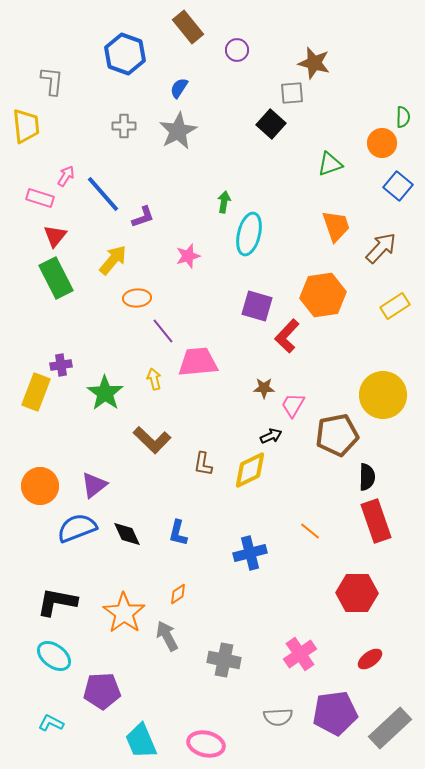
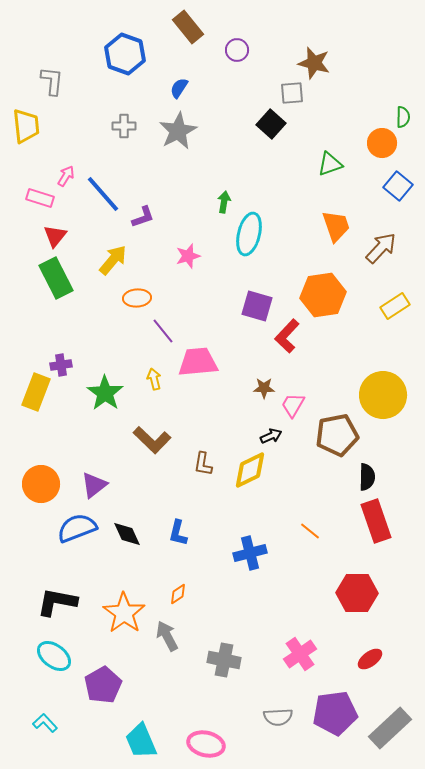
orange circle at (40, 486): moved 1 px right, 2 px up
purple pentagon at (102, 691): moved 1 px right, 6 px up; rotated 27 degrees counterclockwise
cyan L-shape at (51, 723): moved 6 px left; rotated 20 degrees clockwise
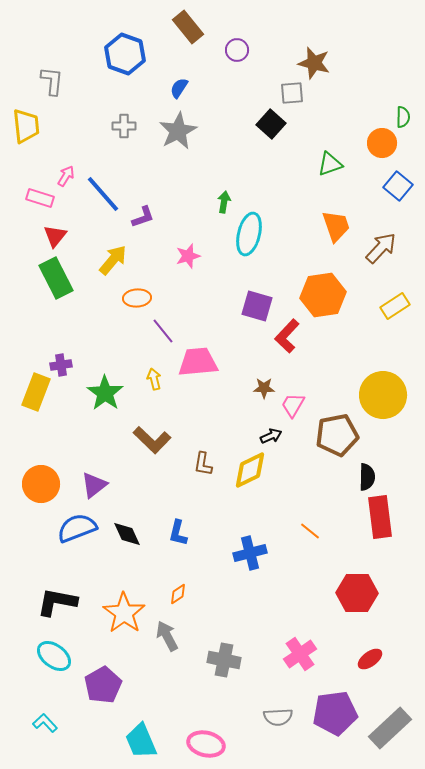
red rectangle at (376, 521): moved 4 px right, 4 px up; rotated 12 degrees clockwise
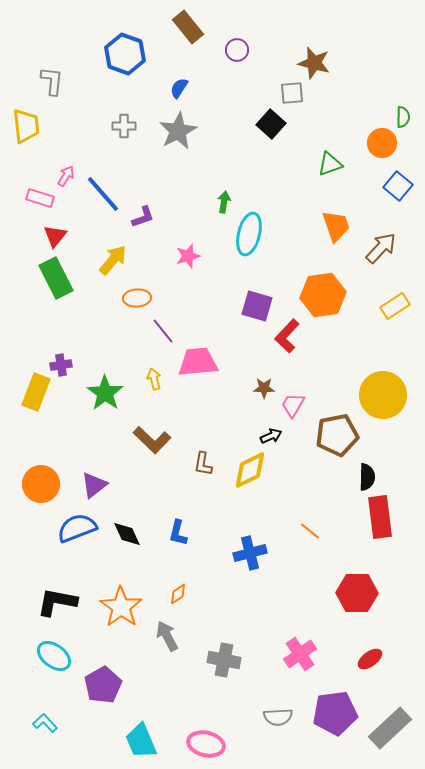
orange star at (124, 613): moved 3 px left, 6 px up
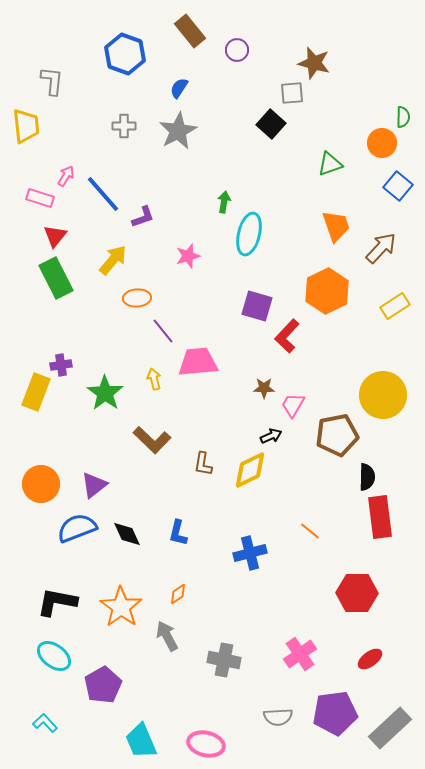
brown rectangle at (188, 27): moved 2 px right, 4 px down
orange hexagon at (323, 295): moved 4 px right, 4 px up; rotated 18 degrees counterclockwise
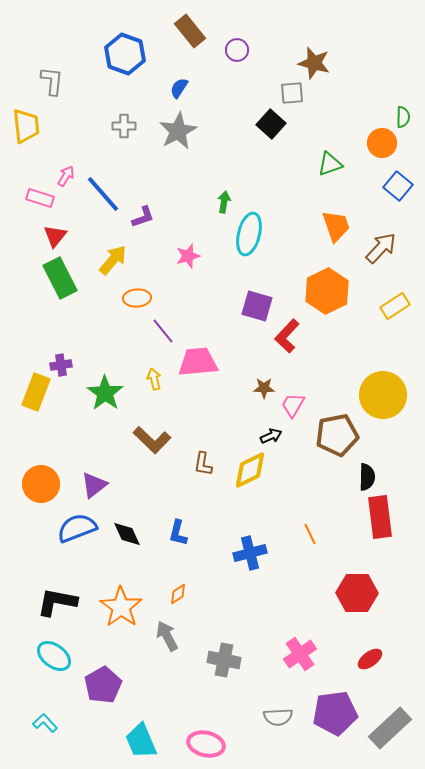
green rectangle at (56, 278): moved 4 px right
orange line at (310, 531): moved 3 px down; rotated 25 degrees clockwise
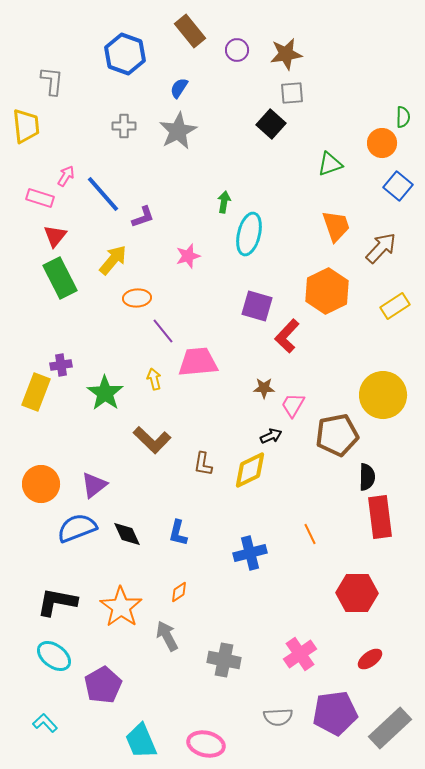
brown star at (314, 63): moved 28 px left, 9 px up; rotated 24 degrees counterclockwise
orange diamond at (178, 594): moved 1 px right, 2 px up
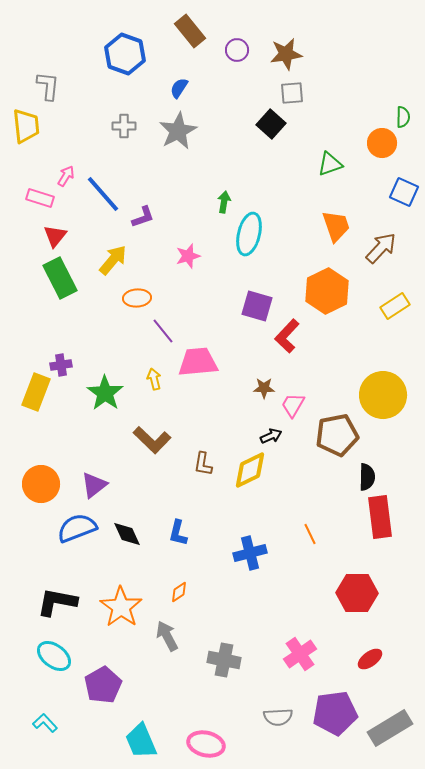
gray L-shape at (52, 81): moved 4 px left, 5 px down
blue square at (398, 186): moved 6 px right, 6 px down; rotated 16 degrees counterclockwise
gray rectangle at (390, 728): rotated 12 degrees clockwise
